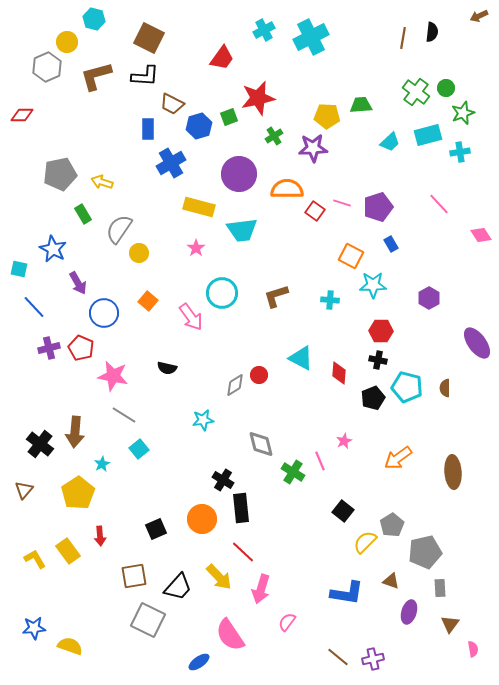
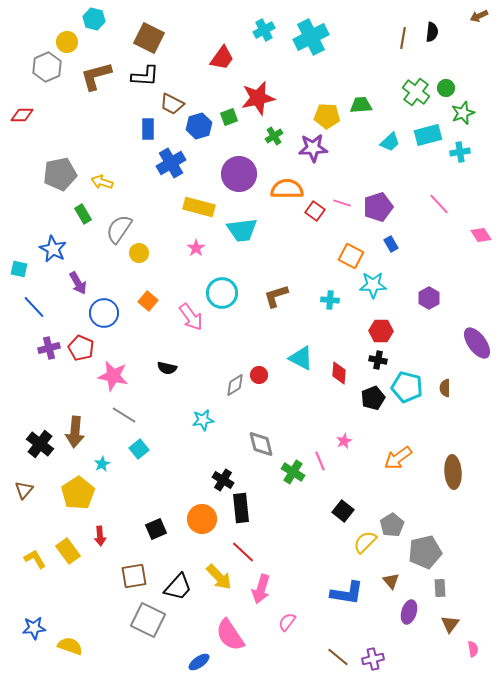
brown triangle at (391, 581): rotated 30 degrees clockwise
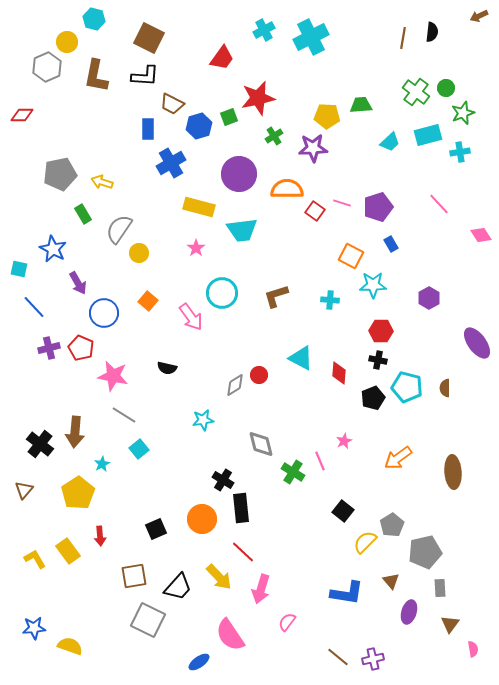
brown L-shape at (96, 76): rotated 64 degrees counterclockwise
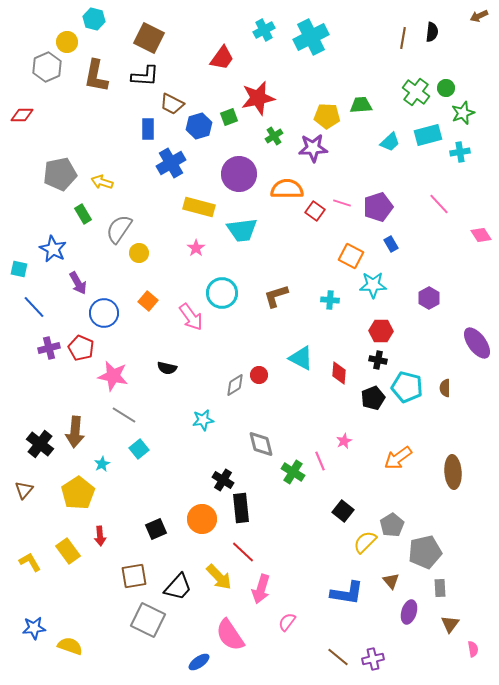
yellow L-shape at (35, 559): moved 5 px left, 3 px down
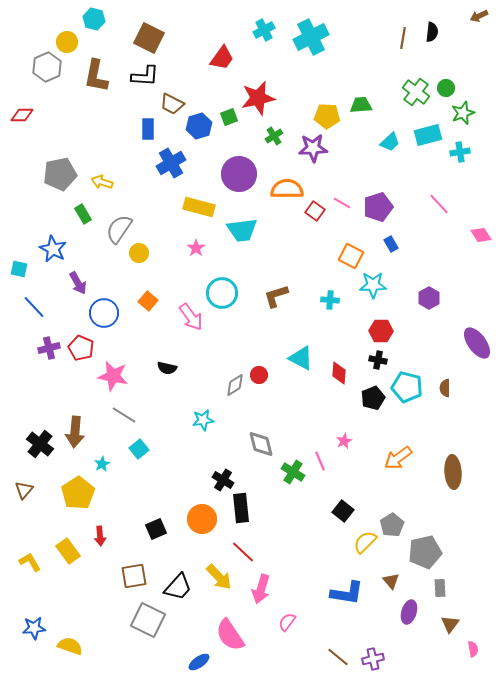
pink line at (342, 203): rotated 12 degrees clockwise
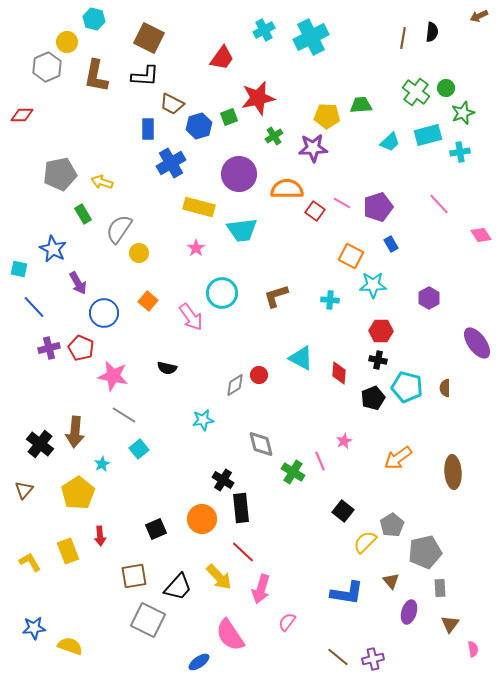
yellow rectangle at (68, 551): rotated 15 degrees clockwise
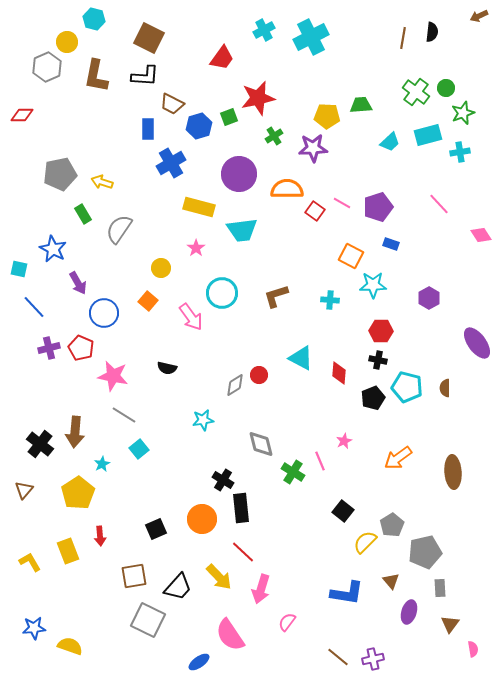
blue rectangle at (391, 244): rotated 42 degrees counterclockwise
yellow circle at (139, 253): moved 22 px right, 15 px down
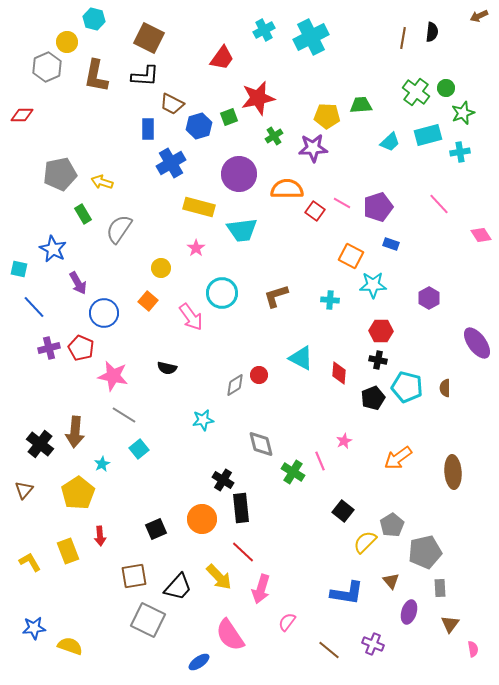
brown line at (338, 657): moved 9 px left, 7 px up
purple cross at (373, 659): moved 15 px up; rotated 35 degrees clockwise
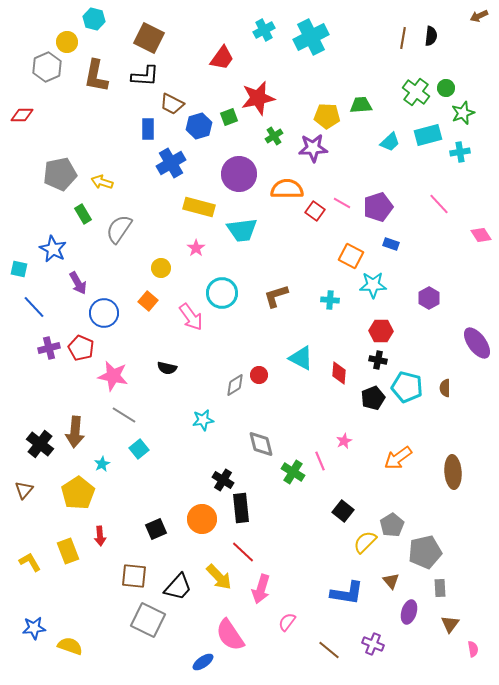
black semicircle at (432, 32): moved 1 px left, 4 px down
brown square at (134, 576): rotated 16 degrees clockwise
blue ellipse at (199, 662): moved 4 px right
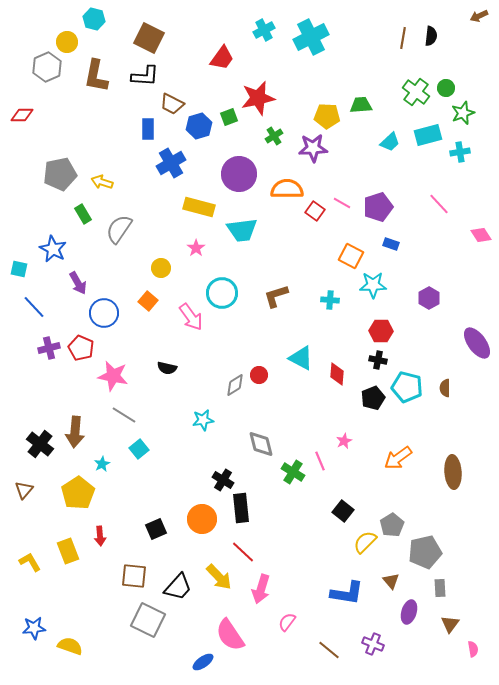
red diamond at (339, 373): moved 2 px left, 1 px down
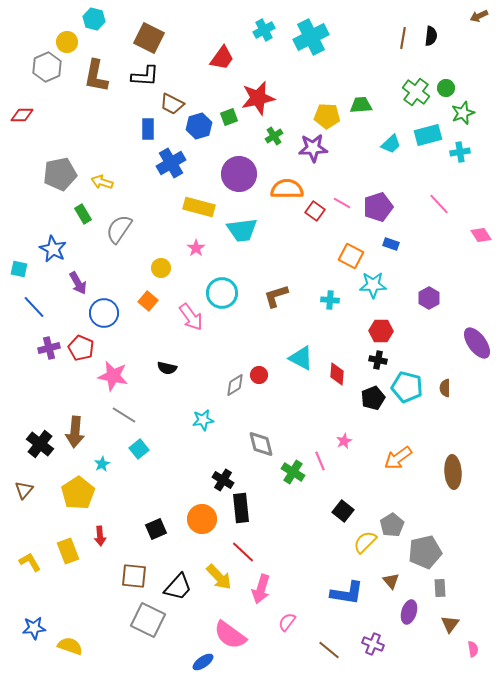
cyan trapezoid at (390, 142): moved 1 px right, 2 px down
pink semicircle at (230, 635): rotated 20 degrees counterclockwise
